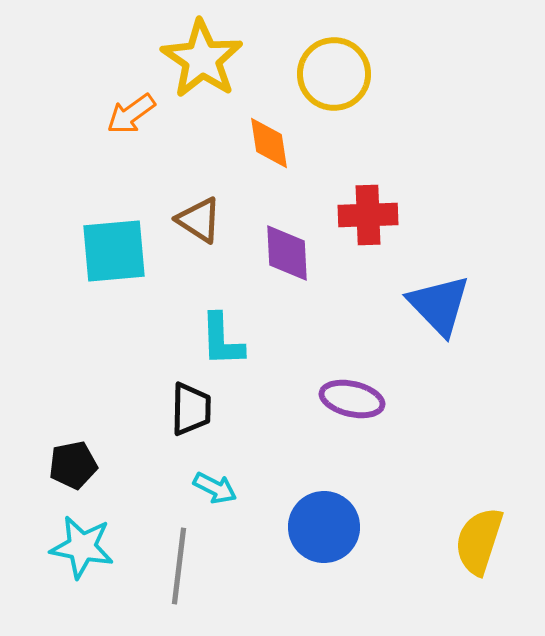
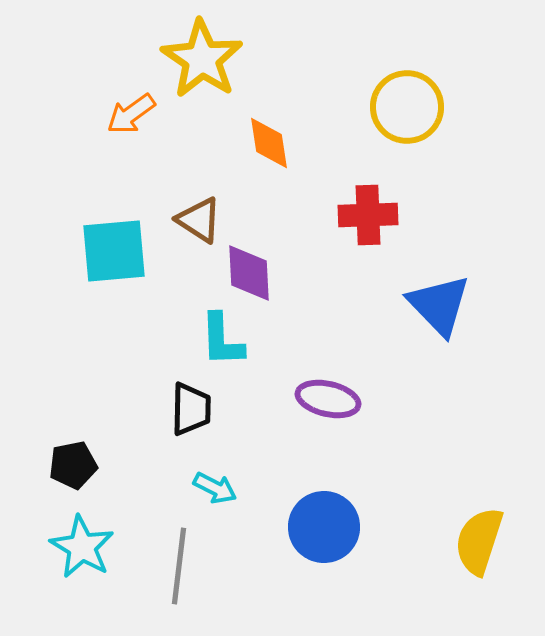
yellow circle: moved 73 px right, 33 px down
purple diamond: moved 38 px left, 20 px down
purple ellipse: moved 24 px left
cyan star: rotated 20 degrees clockwise
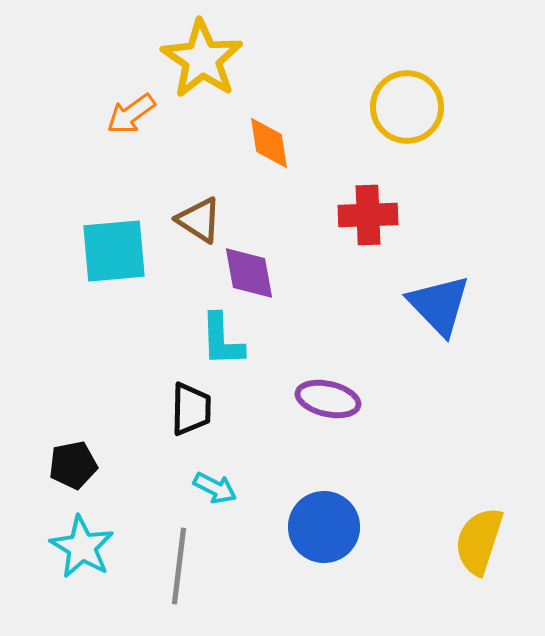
purple diamond: rotated 8 degrees counterclockwise
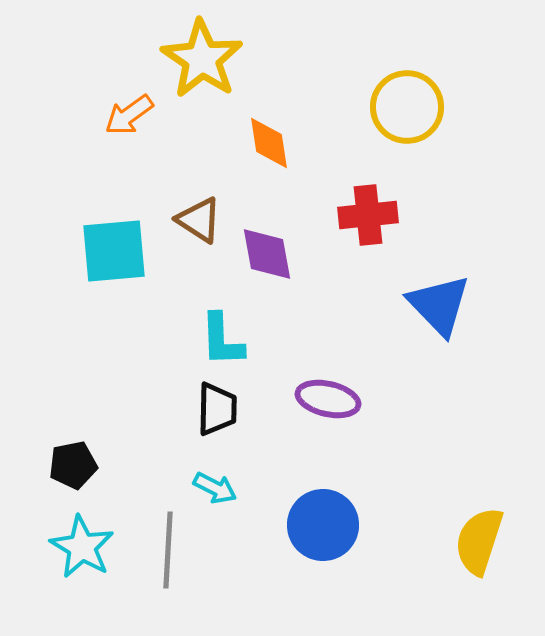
orange arrow: moved 2 px left, 1 px down
red cross: rotated 4 degrees counterclockwise
purple diamond: moved 18 px right, 19 px up
black trapezoid: moved 26 px right
blue circle: moved 1 px left, 2 px up
gray line: moved 11 px left, 16 px up; rotated 4 degrees counterclockwise
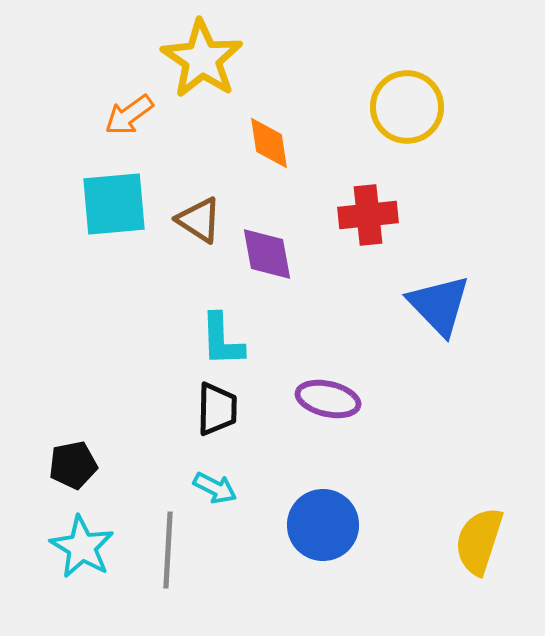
cyan square: moved 47 px up
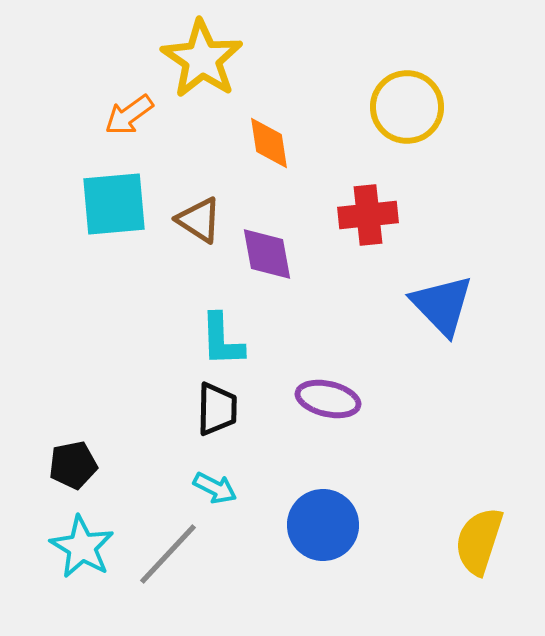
blue triangle: moved 3 px right
gray line: moved 4 px down; rotated 40 degrees clockwise
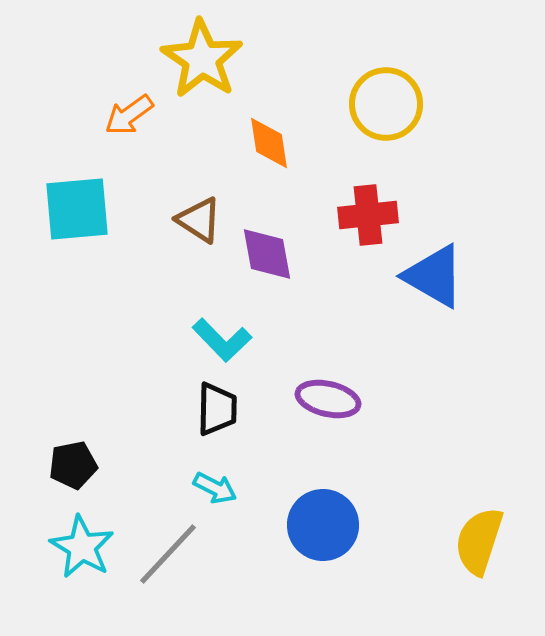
yellow circle: moved 21 px left, 3 px up
cyan square: moved 37 px left, 5 px down
blue triangle: moved 8 px left, 29 px up; rotated 16 degrees counterclockwise
cyan L-shape: rotated 42 degrees counterclockwise
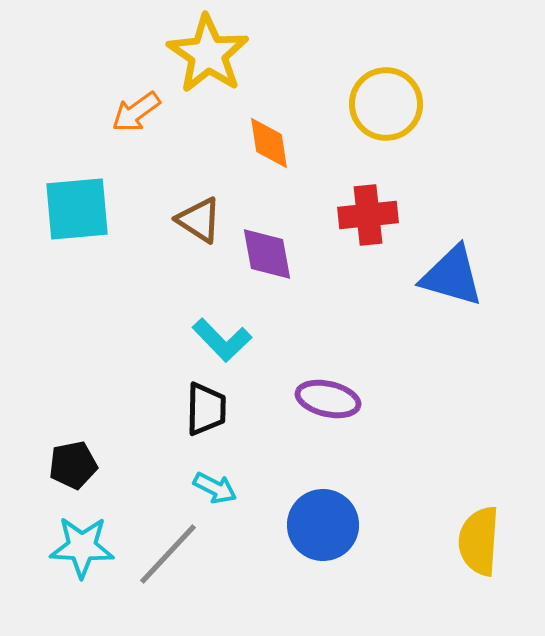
yellow star: moved 6 px right, 5 px up
orange arrow: moved 7 px right, 3 px up
blue triangle: moved 18 px right; rotated 14 degrees counterclockwise
black trapezoid: moved 11 px left
yellow semicircle: rotated 14 degrees counterclockwise
cyan star: rotated 28 degrees counterclockwise
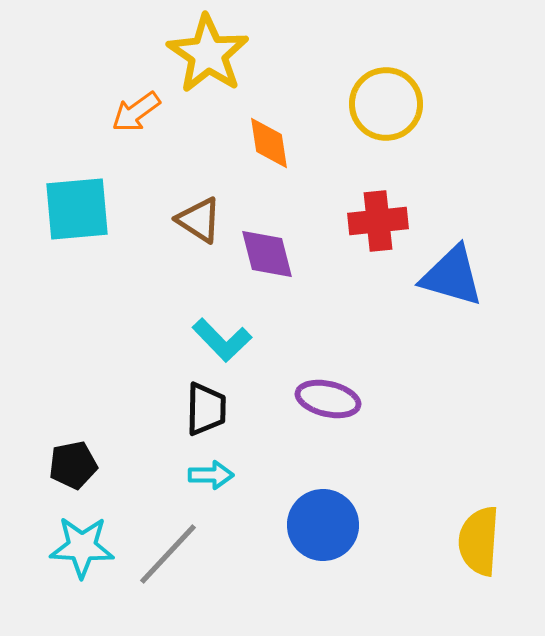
red cross: moved 10 px right, 6 px down
purple diamond: rotated 4 degrees counterclockwise
cyan arrow: moved 4 px left, 13 px up; rotated 27 degrees counterclockwise
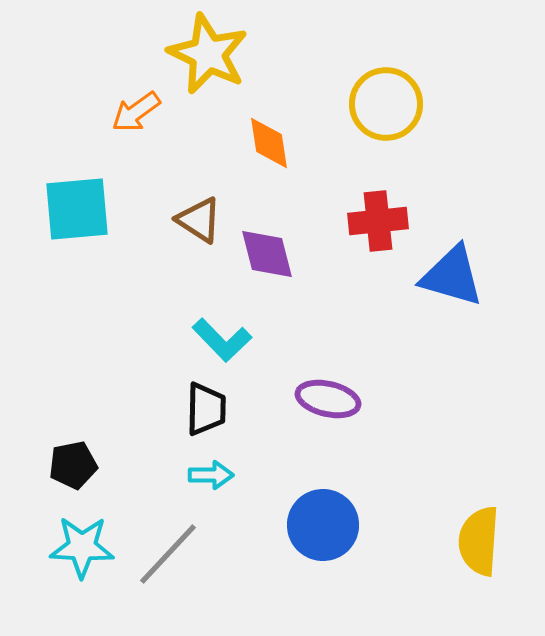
yellow star: rotated 8 degrees counterclockwise
